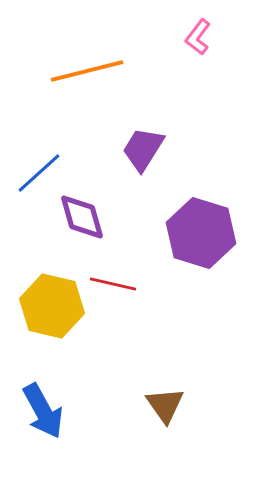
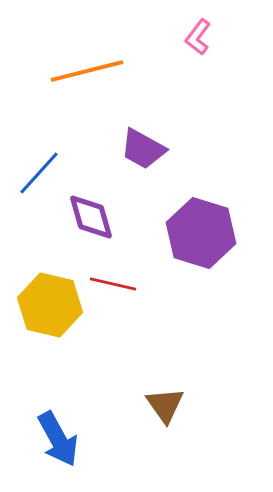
purple trapezoid: rotated 93 degrees counterclockwise
blue line: rotated 6 degrees counterclockwise
purple diamond: moved 9 px right
yellow hexagon: moved 2 px left, 1 px up
blue arrow: moved 15 px right, 28 px down
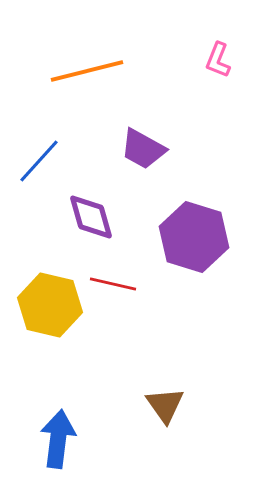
pink L-shape: moved 20 px right, 23 px down; rotated 15 degrees counterclockwise
blue line: moved 12 px up
purple hexagon: moved 7 px left, 4 px down
blue arrow: rotated 144 degrees counterclockwise
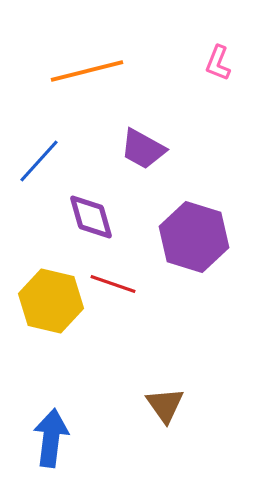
pink L-shape: moved 3 px down
red line: rotated 6 degrees clockwise
yellow hexagon: moved 1 px right, 4 px up
blue arrow: moved 7 px left, 1 px up
